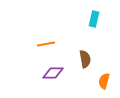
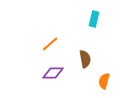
orange line: moved 4 px right; rotated 30 degrees counterclockwise
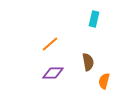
brown semicircle: moved 3 px right, 3 px down
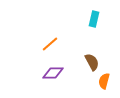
brown semicircle: moved 4 px right; rotated 18 degrees counterclockwise
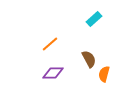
cyan rectangle: rotated 35 degrees clockwise
brown semicircle: moved 3 px left, 3 px up
orange semicircle: moved 7 px up
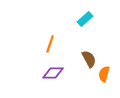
cyan rectangle: moved 9 px left
orange line: rotated 30 degrees counterclockwise
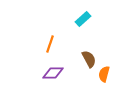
cyan rectangle: moved 2 px left
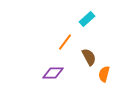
cyan rectangle: moved 4 px right
orange line: moved 15 px right, 2 px up; rotated 18 degrees clockwise
brown semicircle: moved 2 px up
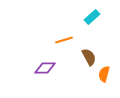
cyan rectangle: moved 5 px right, 2 px up
orange line: moved 1 px left, 2 px up; rotated 36 degrees clockwise
purple diamond: moved 8 px left, 5 px up
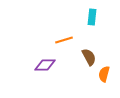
cyan rectangle: rotated 42 degrees counterclockwise
purple diamond: moved 3 px up
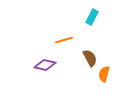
cyan rectangle: rotated 21 degrees clockwise
brown semicircle: moved 1 px right, 1 px down
purple diamond: rotated 15 degrees clockwise
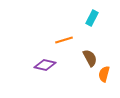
cyan rectangle: moved 1 px down
